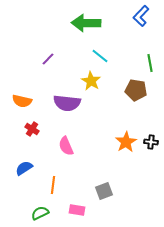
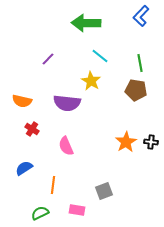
green line: moved 10 px left
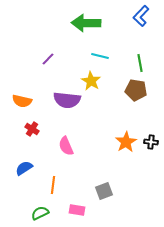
cyan line: rotated 24 degrees counterclockwise
purple semicircle: moved 3 px up
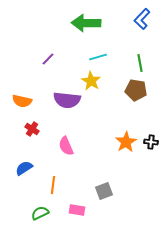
blue L-shape: moved 1 px right, 3 px down
cyan line: moved 2 px left, 1 px down; rotated 30 degrees counterclockwise
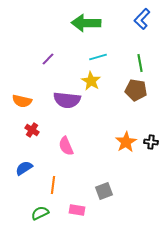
red cross: moved 1 px down
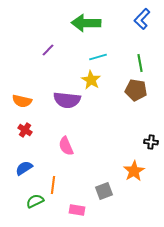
purple line: moved 9 px up
yellow star: moved 1 px up
red cross: moved 7 px left
orange star: moved 8 px right, 29 px down
green semicircle: moved 5 px left, 12 px up
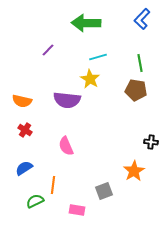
yellow star: moved 1 px left, 1 px up
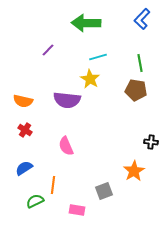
orange semicircle: moved 1 px right
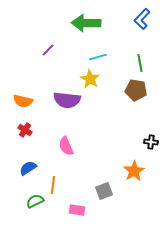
blue semicircle: moved 4 px right
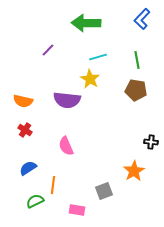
green line: moved 3 px left, 3 px up
